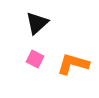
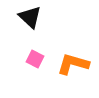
black triangle: moved 7 px left, 6 px up; rotated 35 degrees counterclockwise
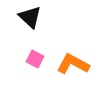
orange L-shape: rotated 12 degrees clockwise
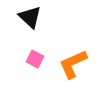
orange L-shape: rotated 52 degrees counterclockwise
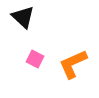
black triangle: moved 7 px left
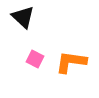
orange L-shape: moved 2 px left, 2 px up; rotated 32 degrees clockwise
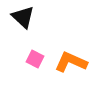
orange L-shape: rotated 16 degrees clockwise
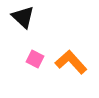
orange L-shape: rotated 24 degrees clockwise
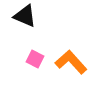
black triangle: moved 2 px right, 1 px up; rotated 20 degrees counterclockwise
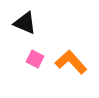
black triangle: moved 7 px down
